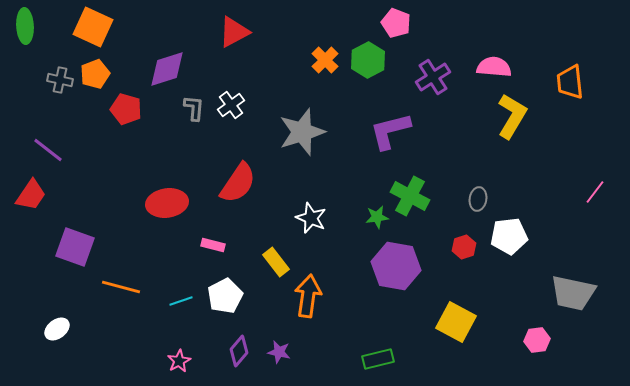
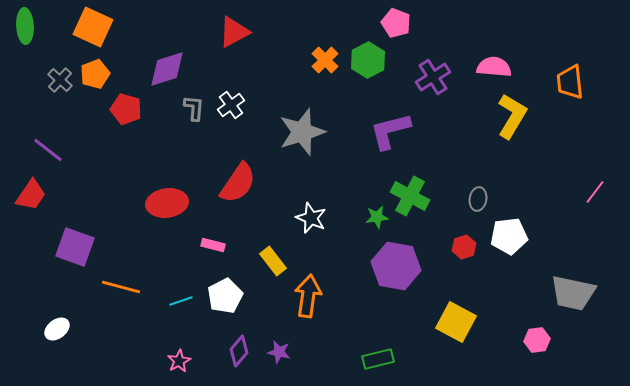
gray cross at (60, 80): rotated 30 degrees clockwise
yellow rectangle at (276, 262): moved 3 px left, 1 px up
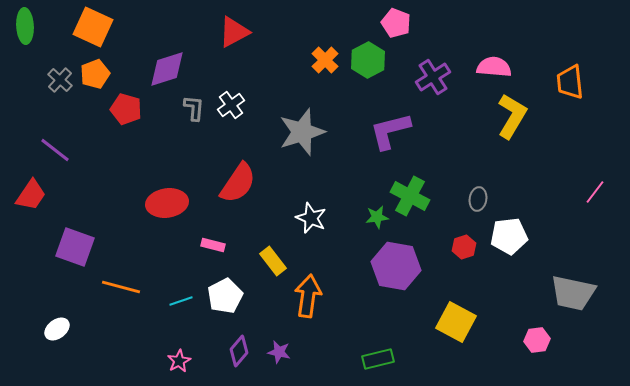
purple line at (48, 150): moved 7 px right
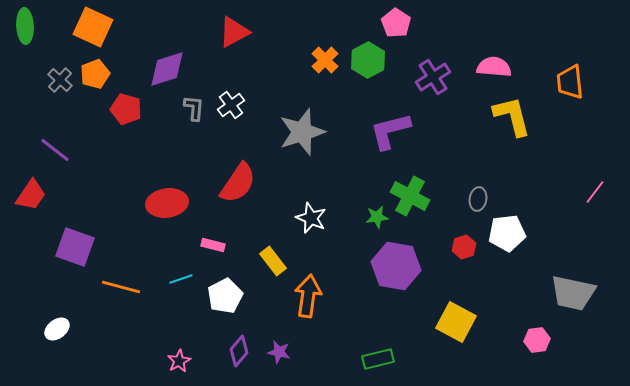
pink pentagon at (396, 23): rotated 12 degrees clockwise
yellow L-shape at (512, 116): rotated 45 degrees counterclockwise
white pentagon at (509, 236): moved 2 px left, 3 px up
cyan line at (181, 301): moved 22 px up
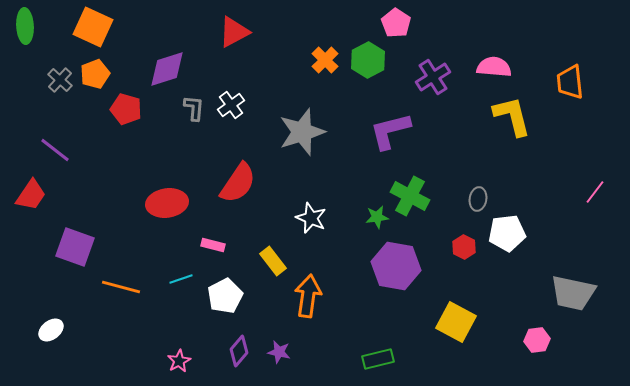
red hexagon at (464, 247): rotated 15 degrees counterclockwise
white ellipse at (57, 329): moved 6 px left, 1 px down
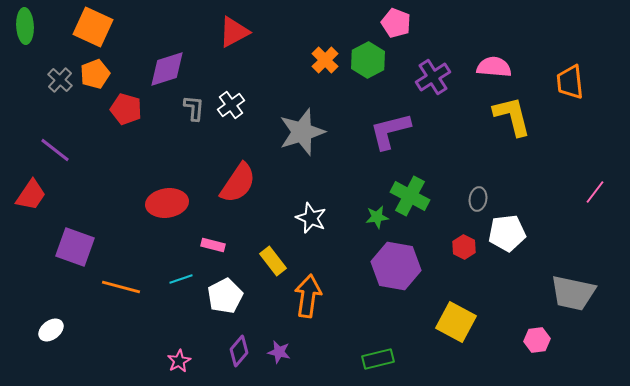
pink pentagon at (396, 23): rotated 12 degrees counterclockwise
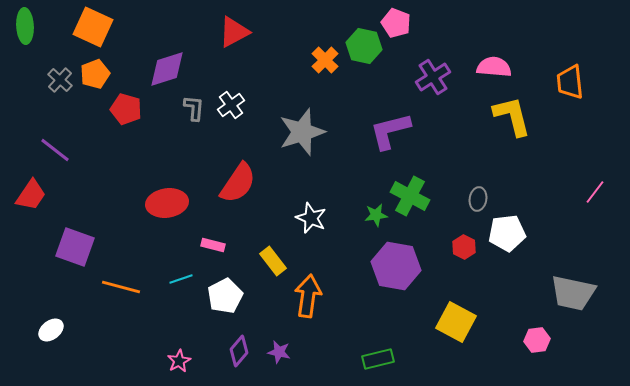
green hexagon at (368, 60): moved 4 px left, 14 px up; rotated 20 degrees counterclockwise
green star at (377, 217): moved 1 px left, 2 px up
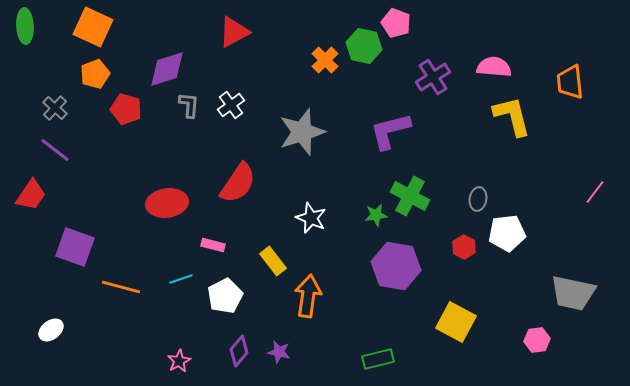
gray cross at (60, 80): moved 5 px left, 28 px down
gray L-shape at (194, 108): moved 5 px left, 3 px up
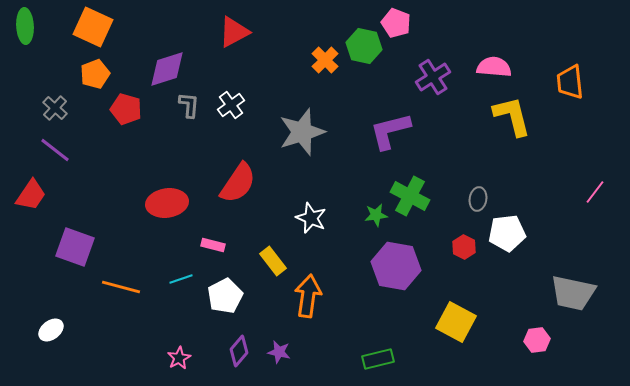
pink star at (179, 361): moved 3 px up
